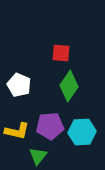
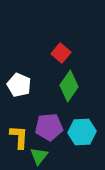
red square: rotated 36 degrees clockwise
purple pentagon: moved 1 px left, 1 px down
yellow L-shape: moved 2 px right, 6 px down; rotated 100 degrees counterclockwise
green triangle: moved 1 px right
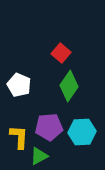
green triangle: rotated 24 degrees clockwise
